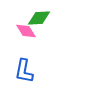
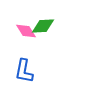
green diamond: moved 4 px right, 8 px down
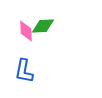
pink diamond: rotated 30 degrees clockwise
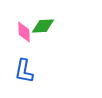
pink diamond: moved 2 px left, 1 px down
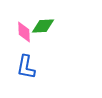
blue L-shape: moved 2 px right, 4 px up
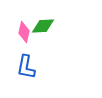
pink diamond: rotated 15 degrees clockwise
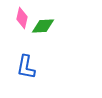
pink diamond: moved 2 px left, 14 px up
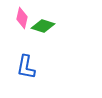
green diamond: rotated 20 degrees clockwise
